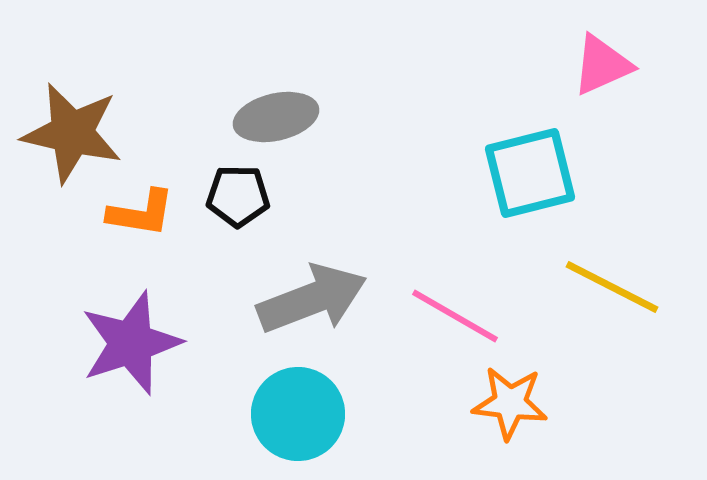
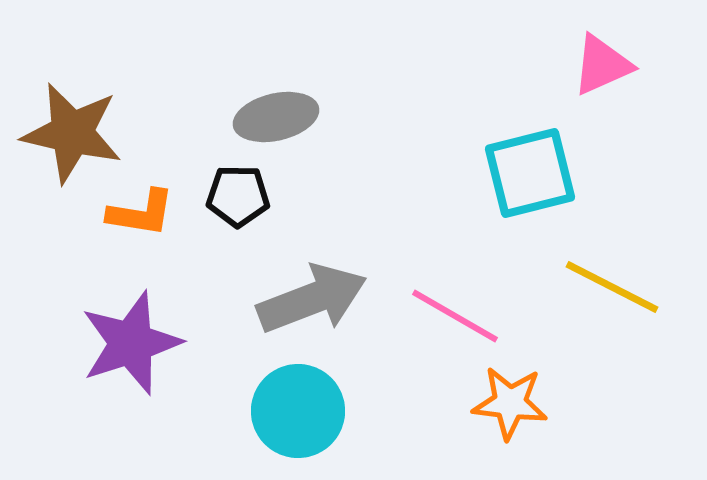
cyan circle: moved 3 px up
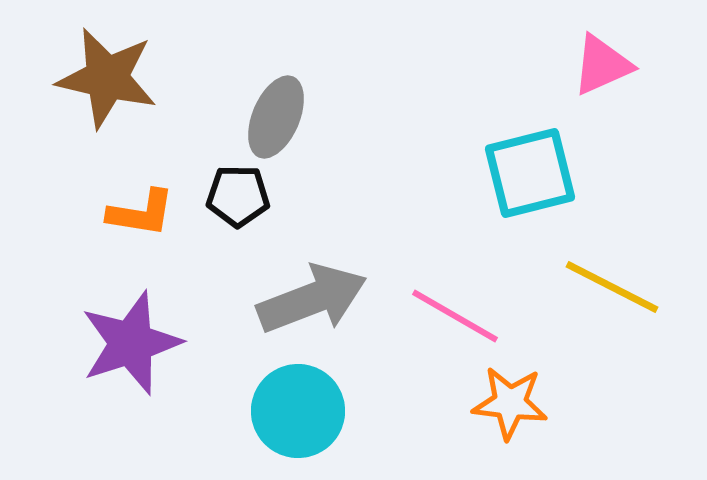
gray ellipse: rotated 54 degrees counterclockwise
brown star: moved 35 px right, 55 px up
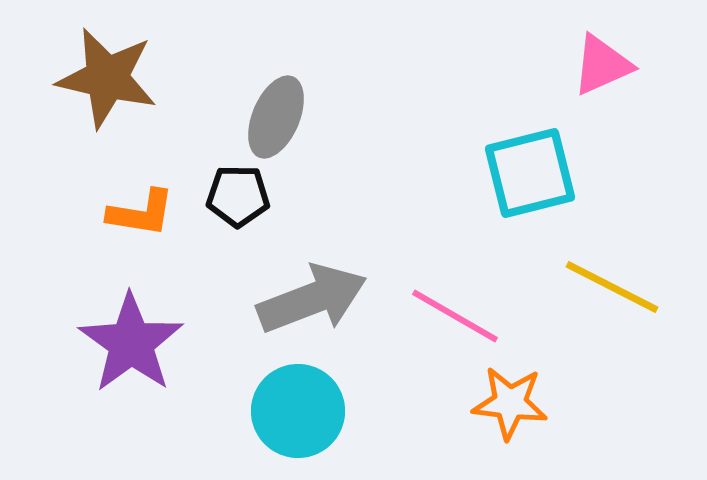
purple star: rotated 18 degrees counterclockwise
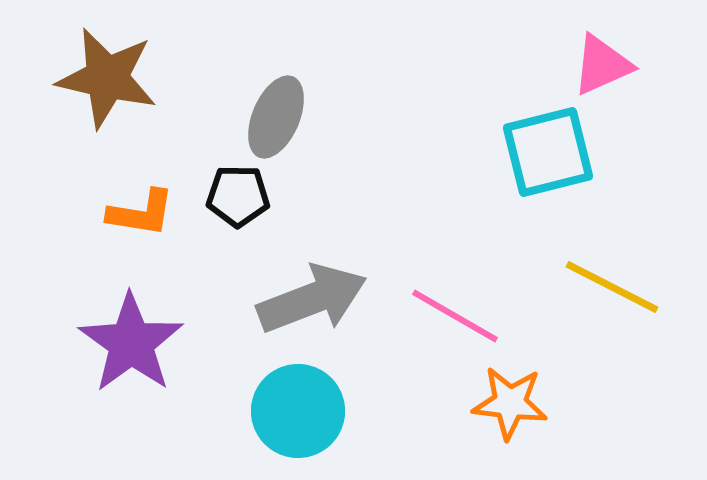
cyan square: moved 18 px right, 21 px up
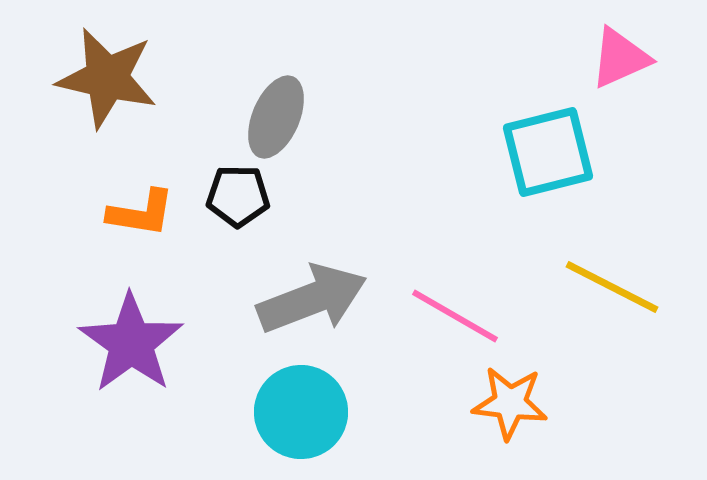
pink triangle: moved 18 px right, 7 px up
cyan circle: moved 3 px right, 1 px down
